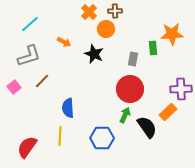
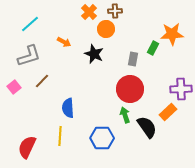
green rectangle: rotated 32 degrees clockwise
green arrow: rotated 42 degrees counterclockwise
red semicircle: rotated 10 degrees counterclockwise
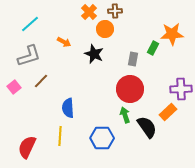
orange circle: moved 1 px left
brown line: moved 1 px left
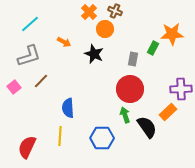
brown cross: rotated 24 degrees clockwise
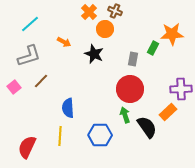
blue hexagon: moved 2 px left, 3 px up
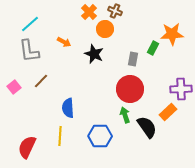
gray L-shape: moved 5 px up; rotated 100 degrees clockwise
blue hexagon: moved 1 px down
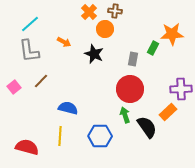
brown cross: rotated 16 degrees counterclockwise
blue semicircle: rotated 108 degrees clockwise
red semicircle: rotated 80 degrees clockwise
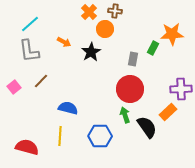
black star: moved 3 px left, 2 px up; rotated 18 degrees clockwise
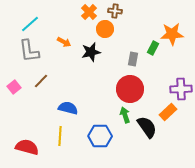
black star: rotated 18 degrees clockwise
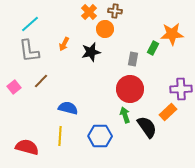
orange arrow: moved 2 px down; rotated 88 degrees clockwise
